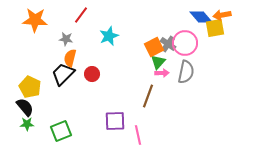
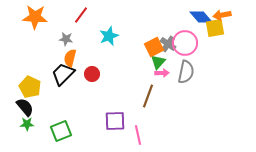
orange star: moved 3 px up
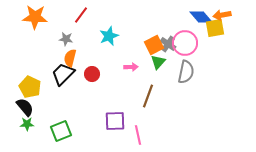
orange square: moved 2 px up
pink arrow: moved 31 px left, 6 px up
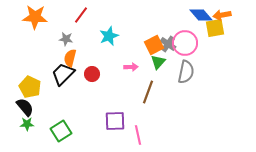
blue diamond: moved 2 px up
brown line: moved 4 px up
green square: rotated 10 degrees counterclockwise
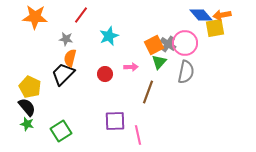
green triangle: moved 1 px right
red circle: moved 13 px right
black semicircle: moved 2 px right
green star: rotated 16 degrees clockwise
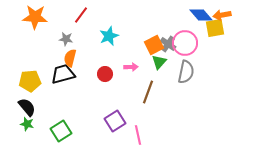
black trapezoid: rotated 30 degrees clockwise
yellow pentagon: moved 6 px up; rotated 30 degrees counterclockwise
purple square: rotated 30 degrees counterclockwise
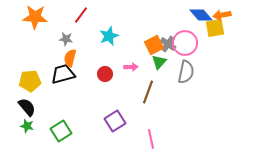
green star: moved 2 px down
pink line: moved 13 px right, 4 px down
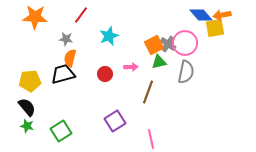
green triangle: rotated 35 degrees clockwise
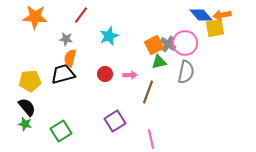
pink arrow: moved 1 px left, 8 px down
green star: moved 2 px left, 2 px up
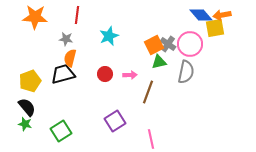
red line: moved 4 px left; rotated 30 degrees counterclockwise
pink circle: moved 5 px right, 1 px down
yellow pentagon: rotated 15 degrees counterclockwise
